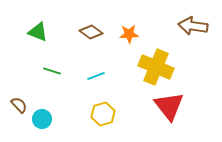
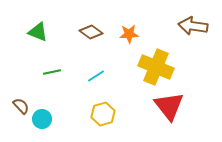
green line: moved 1 px down; rotated 30 degrees counterclockwise
cyan line: rotated 12 degrees counterclockwise
brown semicircle: moved 2 px right, 1 px down
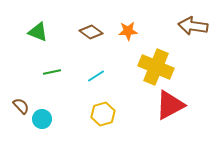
orange star: moved 1 px left, 3 px up
red triangle: moved 1 px right, 1 px up; rotated 40 degrees clockwise
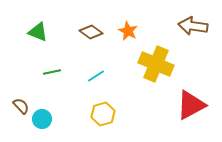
orange star: rotated 30 degrees clockwise
yellow cross: moved 3 px up
red triangle: moved 21 px right
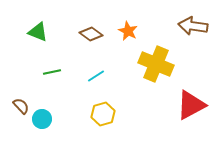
brown diamond: moved 2 px down
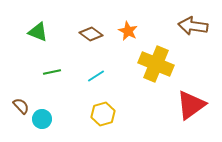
red triangle: rotated 8 degrees counterclockwise
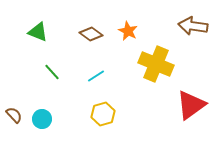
green line: rotated 60 degrees clockwise
brown semicircle: moved 7 px left, 9 px down
